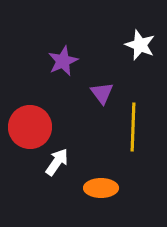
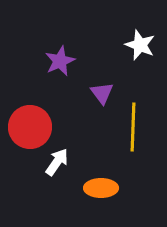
purple star: moved 3 px left
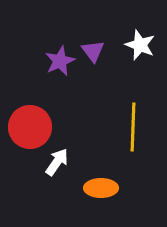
purple triangle: moved 9 px left, 42 px up
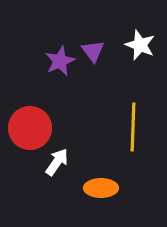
red circle: moved 1 px down
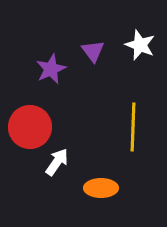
purple star: moved 9 px left, 8 px down
red circle: moved 1 px up
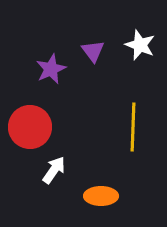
white arrow: moved 3 px left, 8 px down
orange ellipse: moved 8 px down
